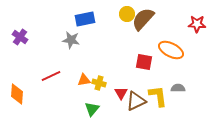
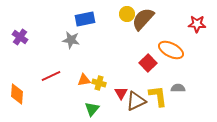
red square: moved 4 px right, 1 px down; rotated 36 degrees clockwise
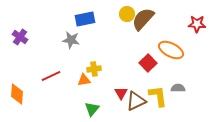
yellow cross: moved 5 px left, 14 px up; rotated 24 degrees counterclockwise
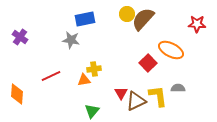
green triangle: moved 2 px down
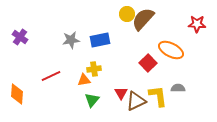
blue rectangle: moved 15 px right, 21 px down
gray star: rotated 18 degrees counterclockwise
green triangle: moved 11 px up
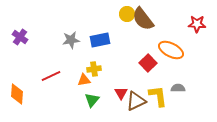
brown semicircle: rotated 80 degrees counterclockwise
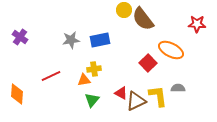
yellow circle: moved 3 px left, 4 px up
red triangle: rotated 32 degrees counterclockwise
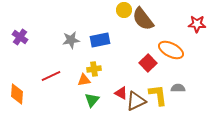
yellow L-shape: moved 1 px up
